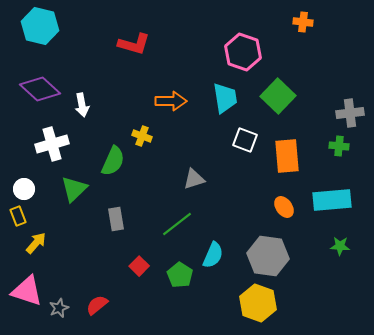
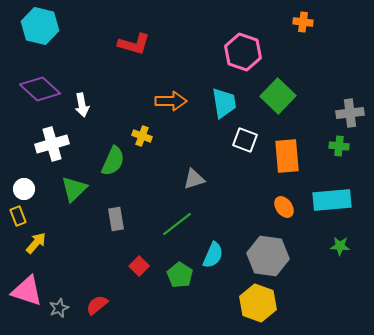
cyan trapezoid: moved 1 px left, 5 px down
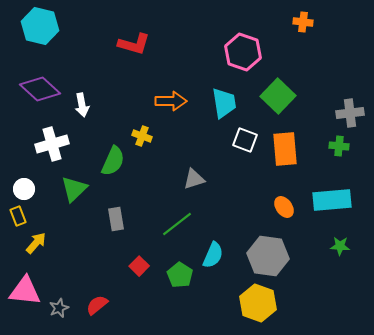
orange rectangle: moved 2 px left, 7 px up
pink triangle: moved 2 px left; rotated 12 degrees counterclockwise
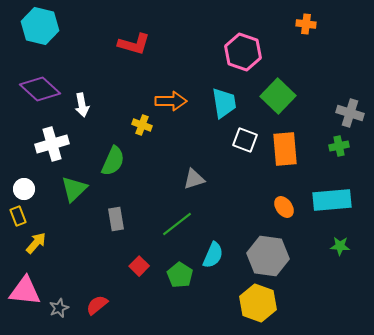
orange cross: moved 3 px right, 2 px down
gray cross: rotated 24 degrees clockwise
yellow cross: moved 11 px up
green cross: rotated 18 degrees counterclockwise
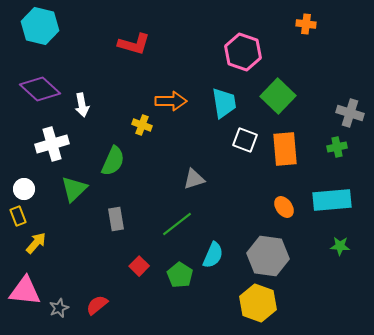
green cross: moved 2 px left, 1 px down
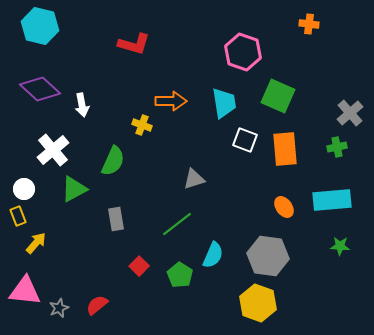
orange cross: moved 3 px right
green square: rotated 20 degrees counterclockwise
gray cross: rotated 32 degrees clockwise
white cross: moved 1 px right, 6 px down; rotated 24 degrees counterclockwise
green triangle: rotated 16 degrees clockwise
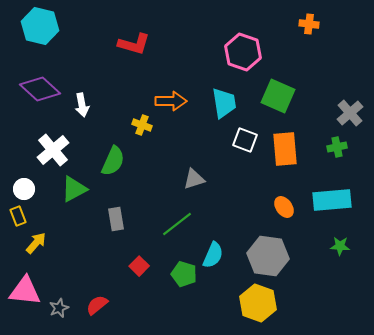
green pentagon: moved 4 px right, 1 px up; rotated 15 degrees counterclockwise
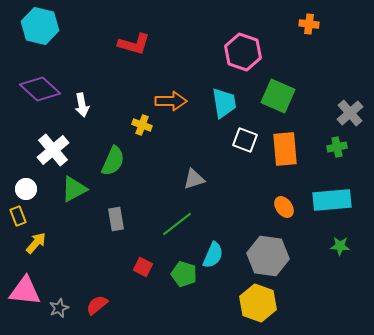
white circle: moved 2 px right
red square: moved 4 px right, 1 px down; rotated 18 degrees counterclockwise
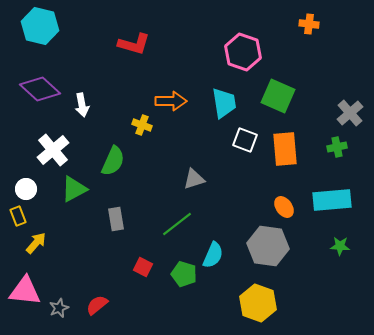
gray hexagon: moved 10 px up
